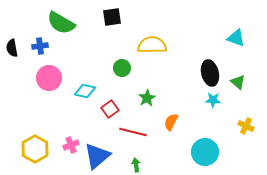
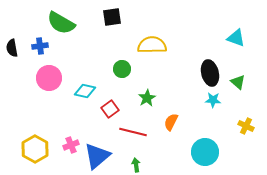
green circle: moved 1 px down
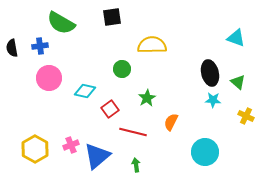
yellow cross: moved 10 px up
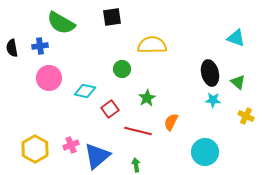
red line: moved 5 px right, 1 px up
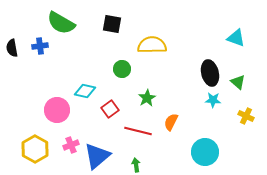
black square: moved 7 px down; rotated 18 degrees clockwise
pink circle: moved 8 px right, 32 px down
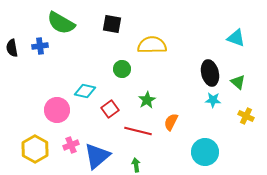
green star: moved 2 px down
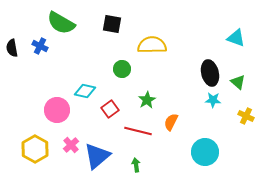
blue cross: rotated 35 degrees clockwise
pink cross: rotated 21 degrees counterclockwise
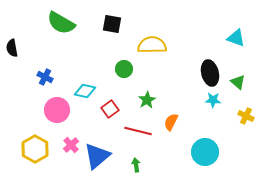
blue cross: moved 5 px right, 31 px down
green circle: moved 2 px right
